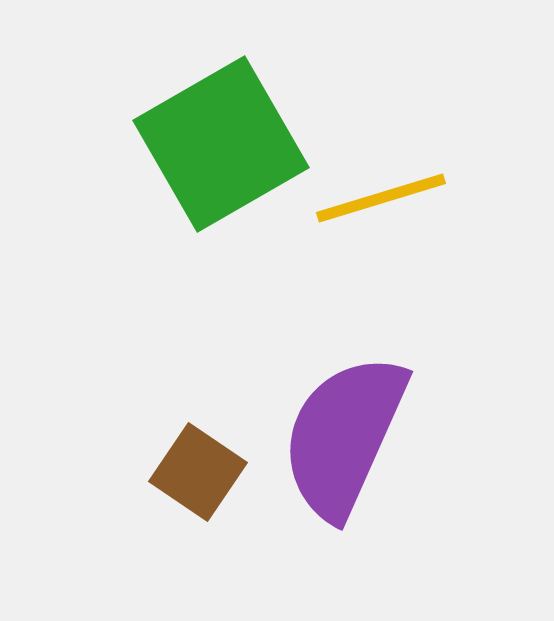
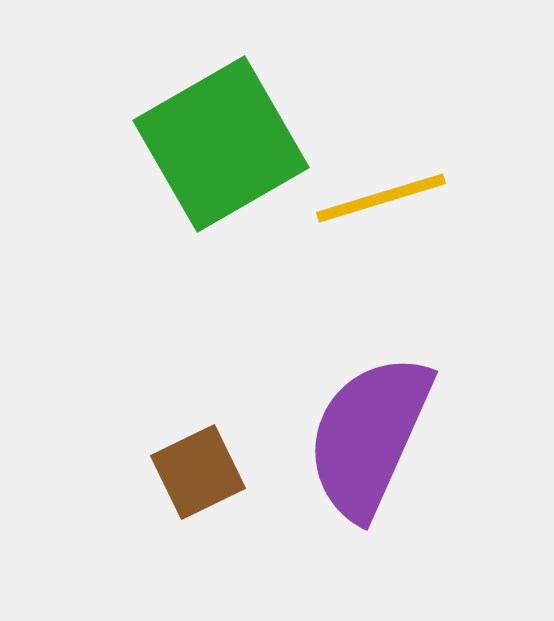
purple semicircle: moved 25 px right
brown square: rotated 30 degrees clockwise
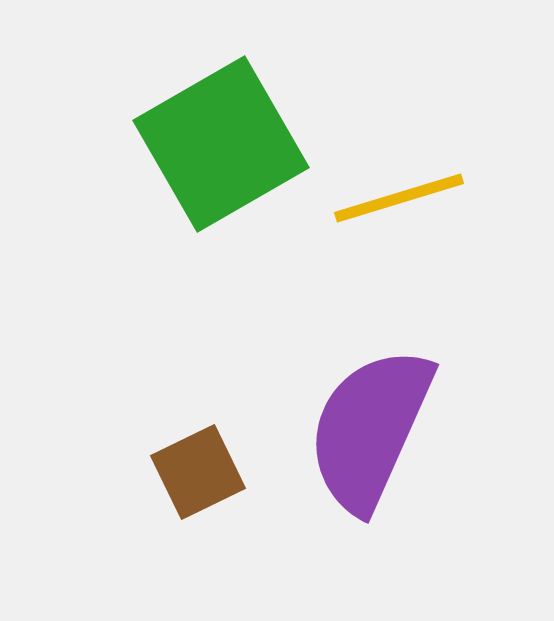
yellow line: moved 18 px right
purple semicircle: moved 1 px right, 7 px up
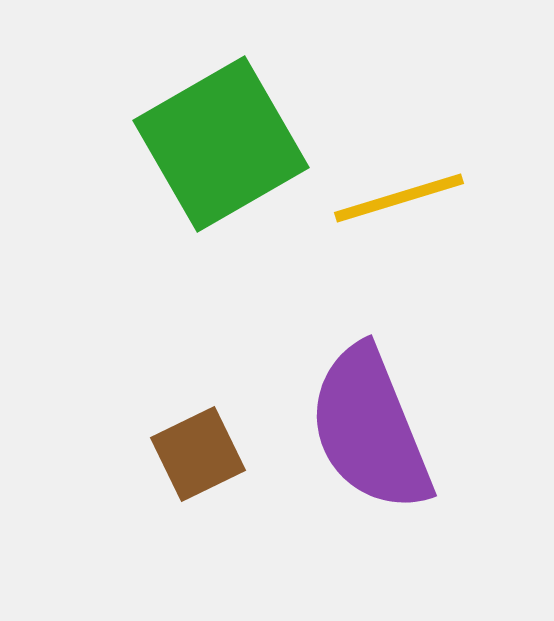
purple semicircle: rotated 46 degrees counterclockwise
brown square: moved 18 px up
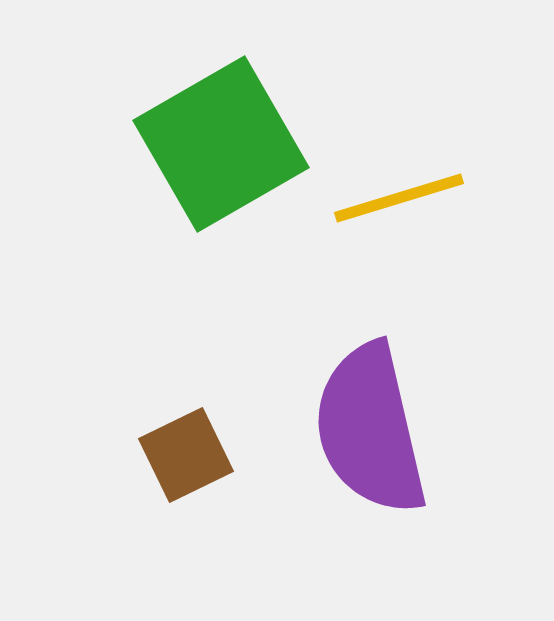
purple semicircle: rotated 9 degrees clockwise
brown square: moved 12 px left, 1 px down
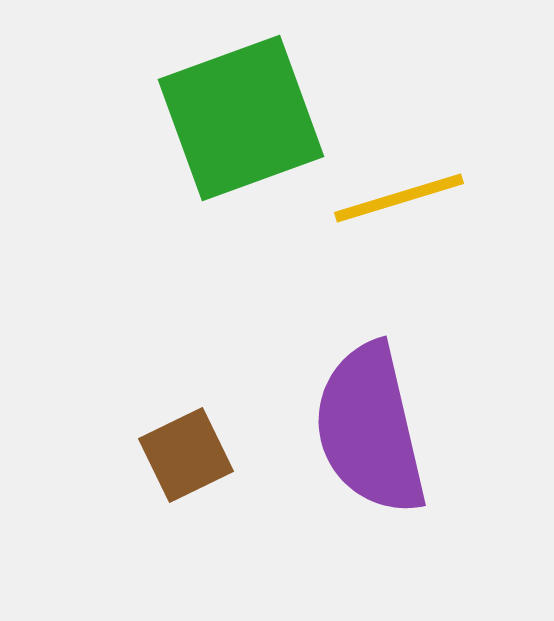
green square: moved 20 px right, 26 px up; rotated 10 degrees clockwise
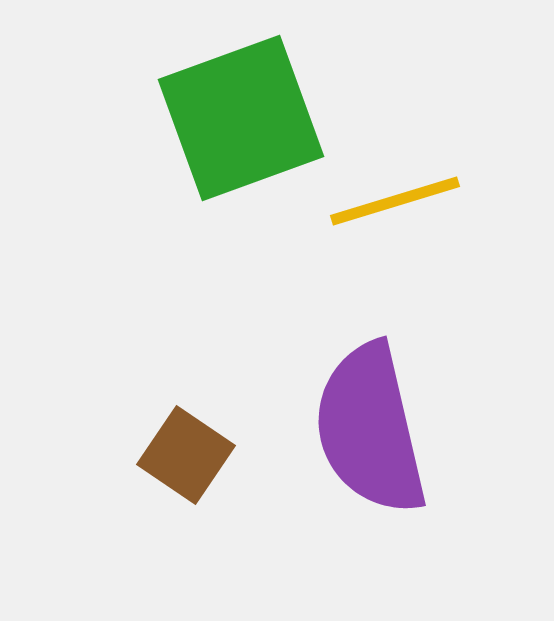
yellow line: moved 4 px left, 3 px down
brown square: rotated 30 degrees counterclockwise
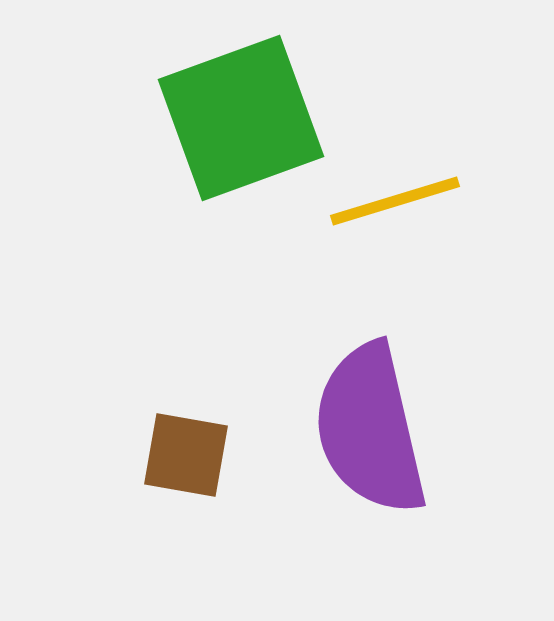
brown square: rotated 24 degrees counterclockwise
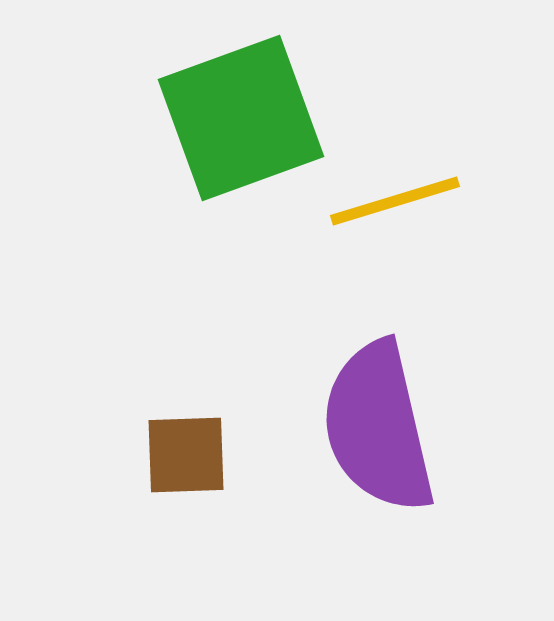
purple semicircle: moved 8 px right, 2 px up
brown square: rotated 12 degrees counterclockwise
